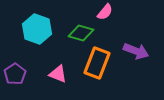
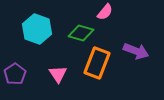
pink triangle: rotated 36 degrees clockwise
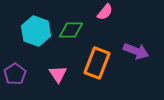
cyan hexagon: moved 1 px left, 2 px down
green diamond: moved 10 px left, 3 px up; rotated 15 degrees counterclockwise
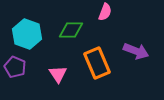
pink semicircle: rotated 18 degrees counterclockwise
cyan hexagon: moved 9 px left, 3 px down
orange rectangle: rotated 44 degrees counterclockwise
purple pentagon: moved 7 px up; rotated 15 degrees counterclockwise
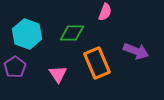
green diamond: moved 1 px right, 3 px down
purple pentagon: rotated 15 degrees clockwise
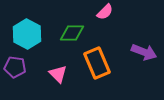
pink semicircle: rotated 24 degrees clockwise
cyan hexagon: rotated 8 degrees clockwise
purple arrow: moved 8 px right, 1 px down
purple pentagon: rotated 30 degrees counterclockwise
pink triangle: rotated 12 degrees counterclockwise
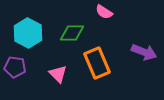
pink semicircle: moved 1 px left; rotated 78 degrees clockwise
cyan hexagon: moved 1 px right, 1 px up
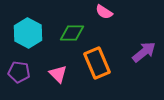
purple arrow: rotated 60 degrees counterclockwise
purple pentagon: moved 4 px right, 5 px down
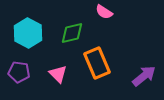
green diamond: rotated 15 degrees counterclockwise
purple arrow: moved 24 px down
